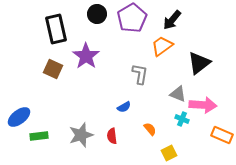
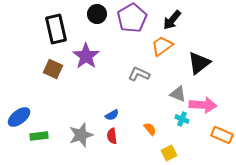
gray L-shape: moved 1 px left; rotated 75 degrees counterclockwise
blue semicircle: moved 12 px left, 8 px down
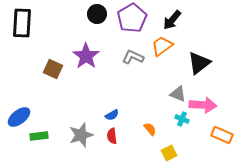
black rectangle: moved 34 px left, 6 px up; rotated 16 degrees clockwise
gray L-shape: moved 6 px left, 17 px up
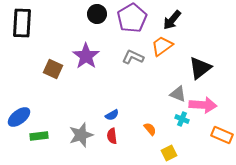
black triangle: moved 1 px right, 5 px down
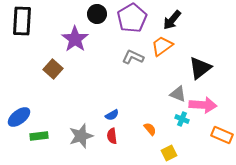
black rectangle: moved 2 px up
purple star: moved 11 px left, 17 px up
brown square: rotated 18 degrees clockwise
gray star: moved 1 px down
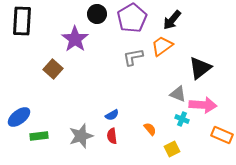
gray L-shape: rotated 35 degrees counterclockwise
yellow square: moved 3 px right, 4 px up
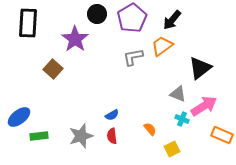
black rectangle: moved 6 px right, 2 px down
pink arrow: moved 1 px right, 1 px down; rotated 36 degrees counterclockwise
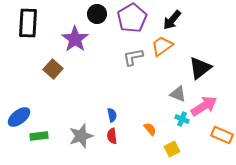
blue semicircle: rotated 72 degrees counterclockwise
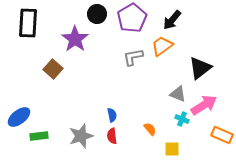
pink arrow: moved 1 px up
yellow square: rotated 28 degrees clockwise
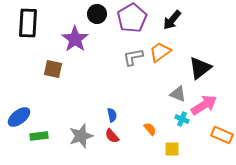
orange trapezoid: moved 2 px left, 6 px down
brown square: rotated 30 degrees counterclockwise
red semicircle: rotated 35 degrees counterclockwise
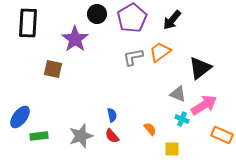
blue ellipse: moved 1 px right; rotated 15 degrees counterclockwise
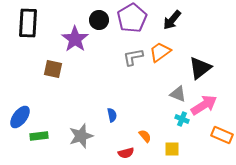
black circle: moved 2 px right, 6 px down
orange semicircle: moved 5 px left, 7 px down
red semicircle: moved 14 px right, 17 px down; rotated 63 degrees counterclockwise
